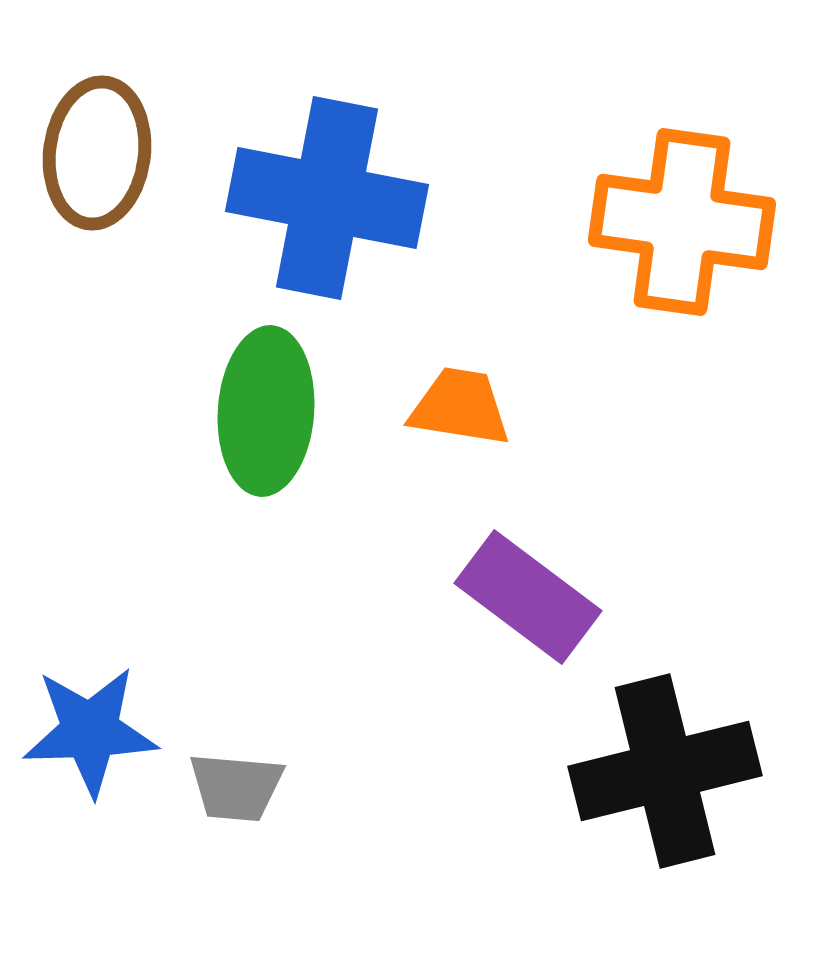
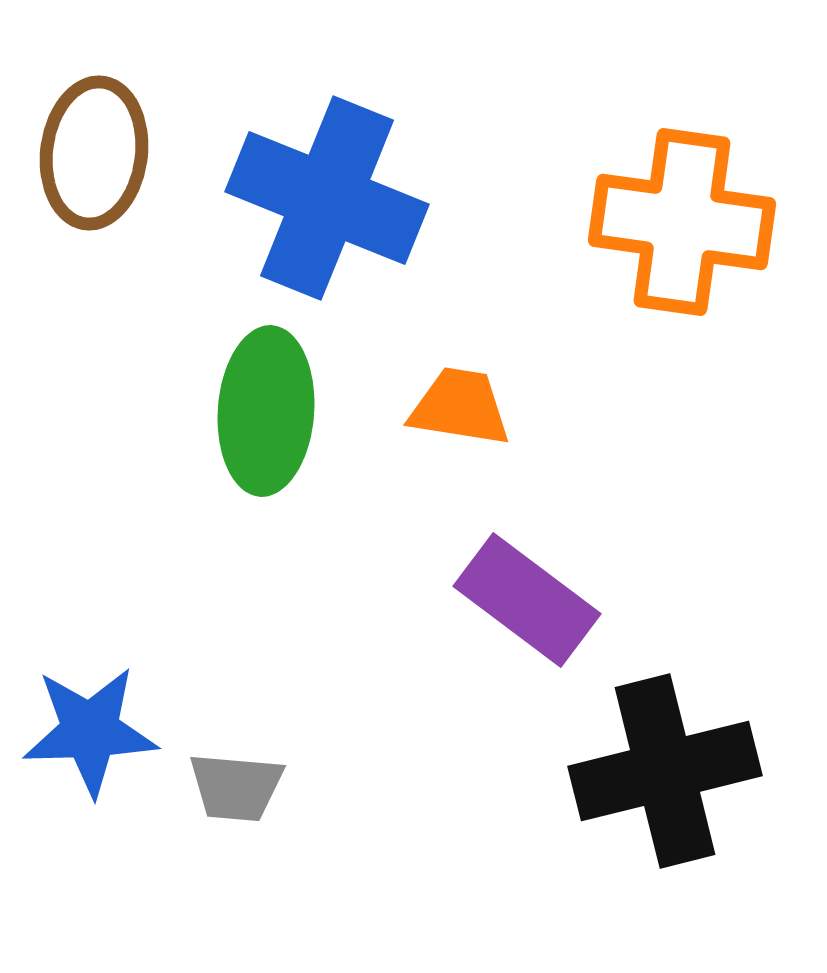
brown ellipse: moved 3 px left
blue cross: rotated 11 degrees clockwise
purple rectangle: moved 1 px left, 3 px down
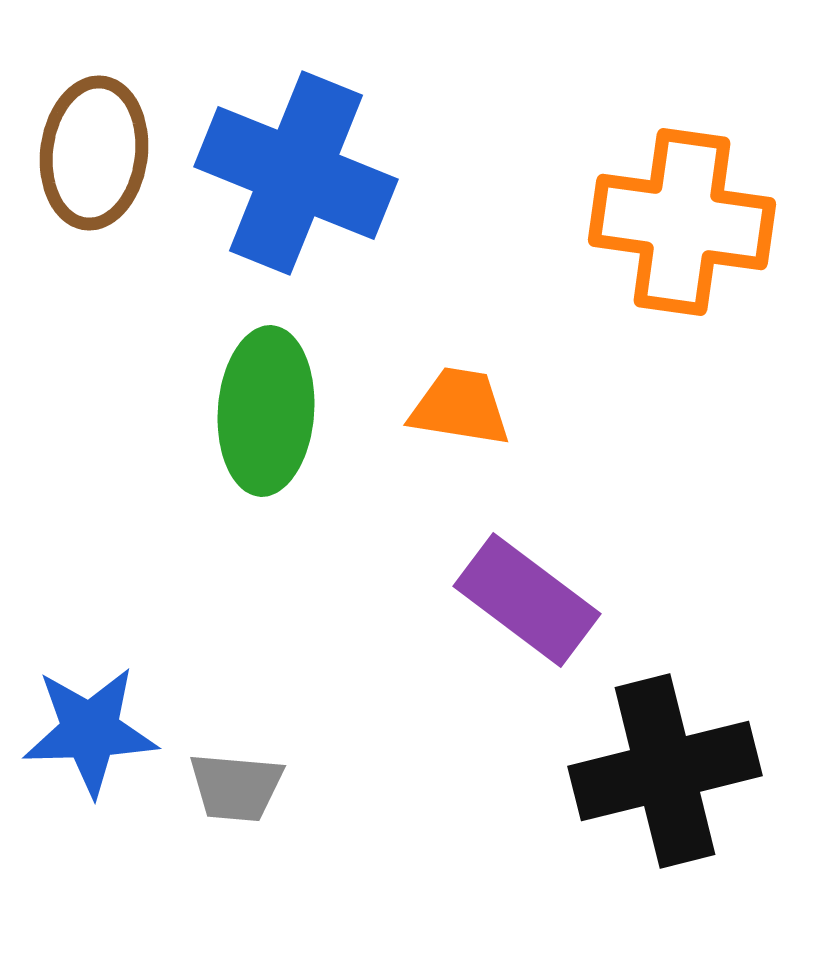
blue cross: moved 31 px left, 25 px up
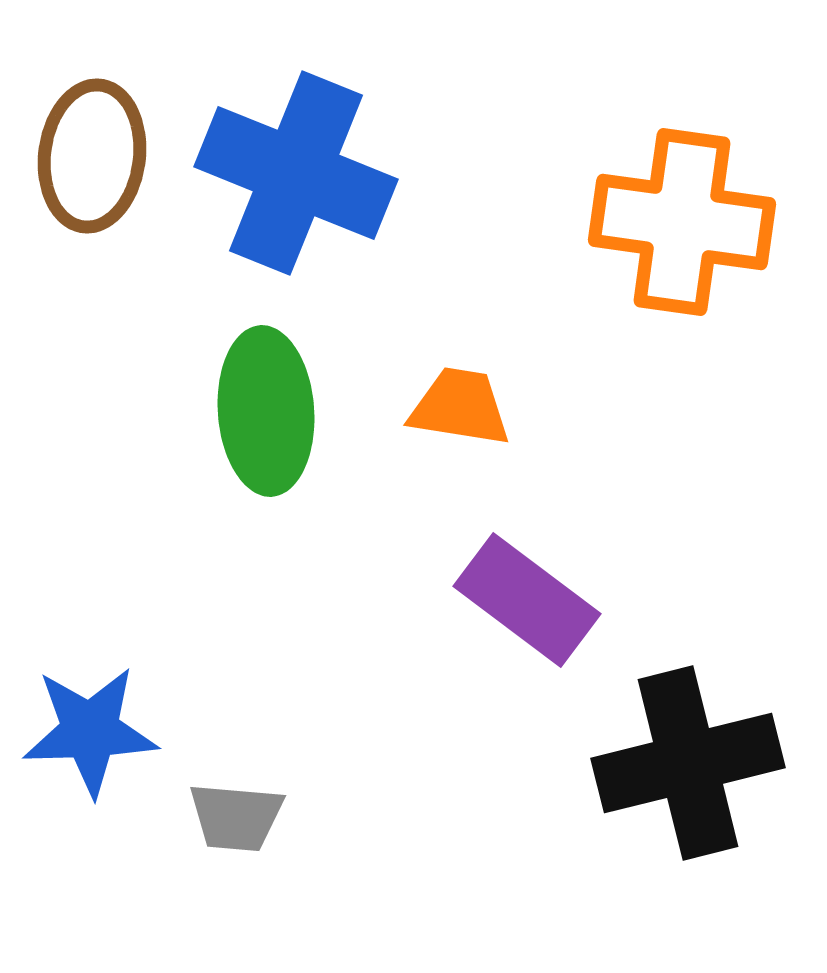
brown ellipse: moved 2 px left, 3 px down
green ellipse: rotated 8 degrees counterclockwise
black cross: moved 23 px right, 8 px up
gray trapezoid: moved 30 px down
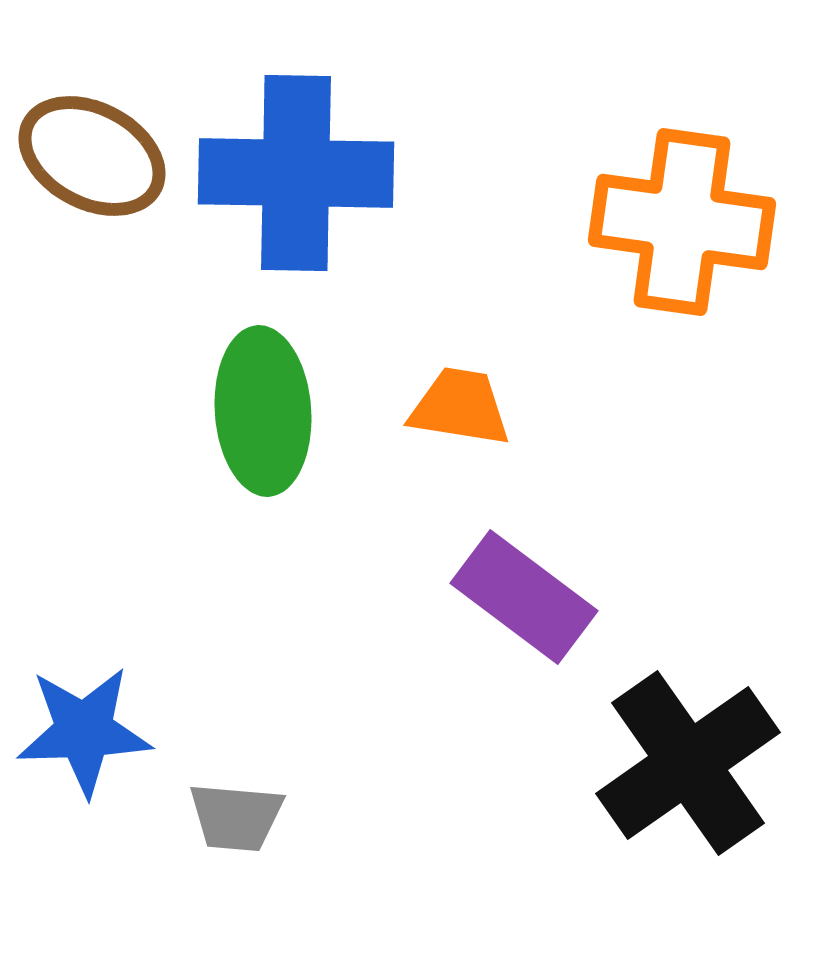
brown ellipse: rotated 69 degrees counterclockwise
blue cross: rotated 21 degrees counterclockwise
green ellipse: moved 3 px left
purple rectangle: moved 3 px left, 3 px up
blue star: moved 6 px left
black cross: rotated 21 degrees counterclockwise
